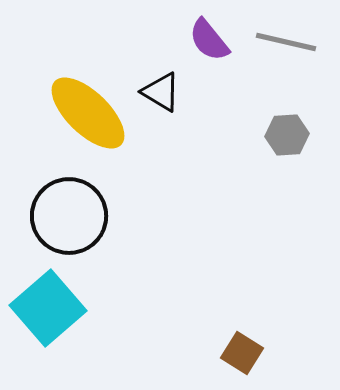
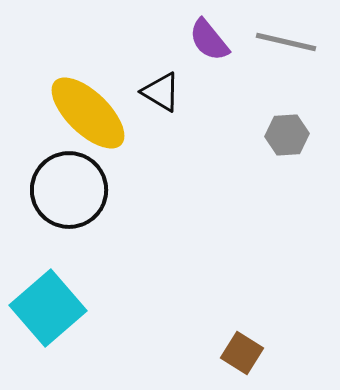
black circle: moved 26 px up
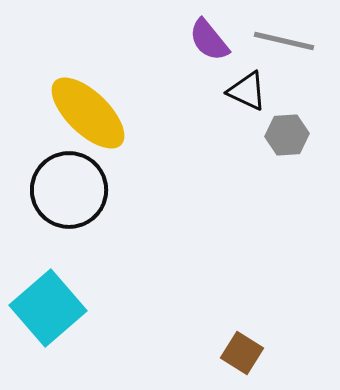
gray line: moved 2 px left, 1 px up
black triangle: moved 86 px right, 1 px up; rotated 6 degrees counterclockwise
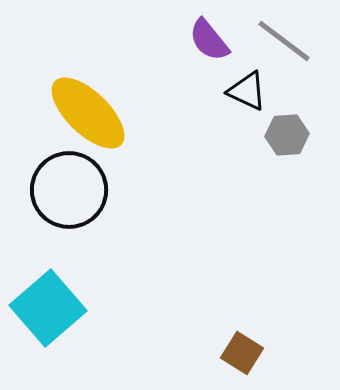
gray line: rotated 24 degrees clockwise
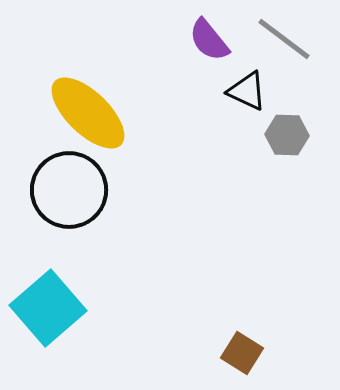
gray line: moved 2 px up
gray hexagon: rotated 6 degrees clockwise
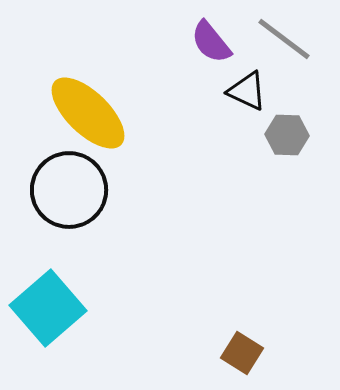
purple semicircle: moved 2 px right, 2 px down
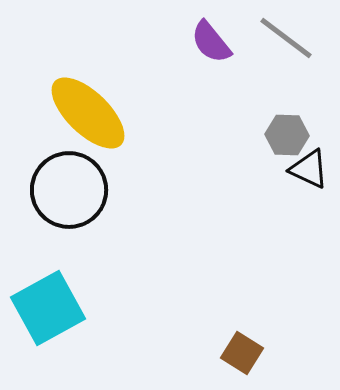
gray line: moved 2 px right, 1 px up
black triangle: moved 62 px right, 78 px down
cyan square: rotated 12 degrees clockwise
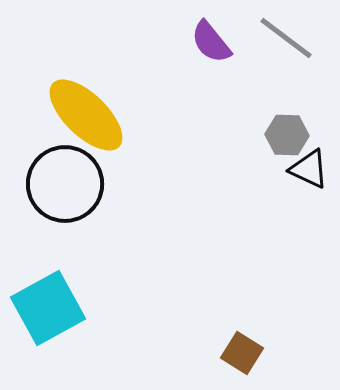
yellow ellipse: moved 2 px left, 2 px down
black circle: moved 4 px left, 6 px up
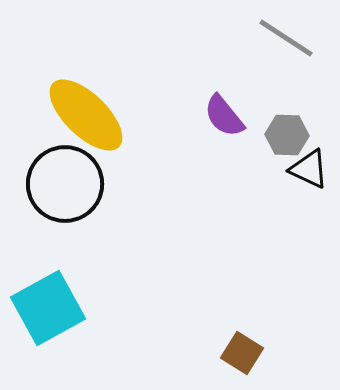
gray line: rotated 4 degrees counterclockwise
purple semicircle: moved 13 px right, 74 px down
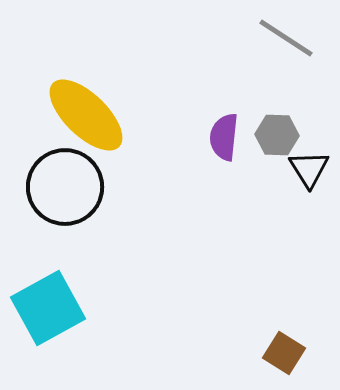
purple semicircle: moved 21 px down; rotated 45 degrees clockwise
gray hexagon: moved 10 px left
black triangle: rotated 33 degrees clockwise
black circle: moved 3 px down
brown square: moved 42 px right
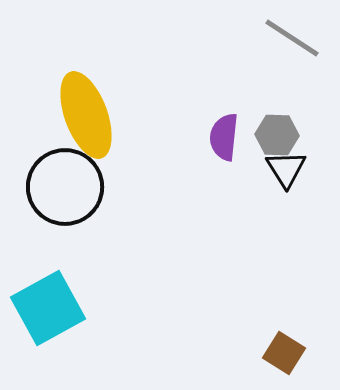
gray line: moved 6 px right
yellow ellipse: rotated 26 degrees clockwise
black triangle: moved 23 px left
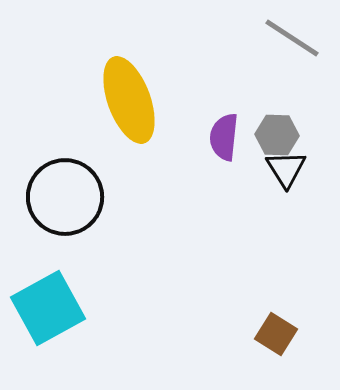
yellow ellipse: moved 43 px right, 15 px up
black circle: moved 10 px down
brown square: moved 8 px left, 19 px up
